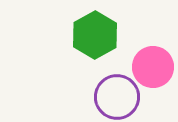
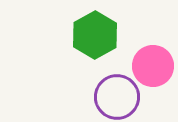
pink circle: moved 1 px up
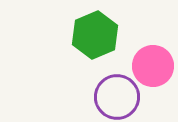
green hexagon: rotated 6 degrees clockwise
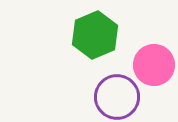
pink circle: moved 1 px right, 1 px up
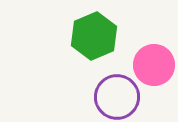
green hexagon: moved 1 px left, 1 px down
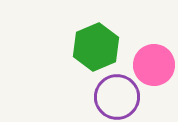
green hexagon: moved 2 px right, 11 px down
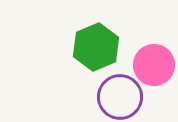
purple circle: moved 3 px right
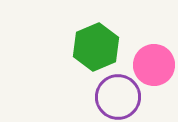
purple circle: moved 2 px left
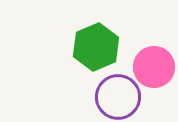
pink circle: moved 2 px down
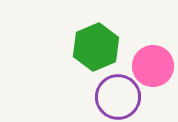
pink circle: moved 1 px left, 1 px up
